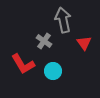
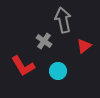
red triangle: moved 3 px down; rotated 28 degrees clockwise
red L-shape: moved 2 px down
cyan circle: moved 5 px right
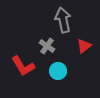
gray cross: moved 3 px right, 5 px down
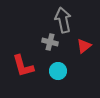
gray cross: moved 3 px right, 4 px up; rotated 21 degrees counterclockwise
red L-shape: rotated 15 degrees clockwise
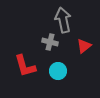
red L-shape: moved 2 px right
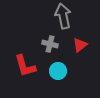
gray arrow: moved 4 px up
gray cross: moved 2 px down
red triangle: moved 4 px left, 1 px up
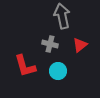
gray arrow: moved 1 px left
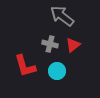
gray arrow: rotated 40 degrees counterclockwise
red triangle: moved 7 px left
cyan circle: moved 1 px left
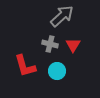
gray arrow: rotated 100 degrees clockwise
red triangle: rotated 21 degrees counterclockwise
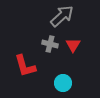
cyan circle: moved 6 px right, 12 px down
